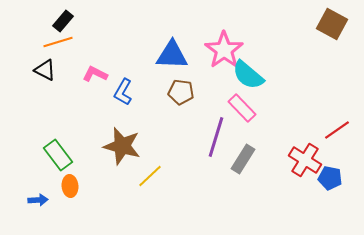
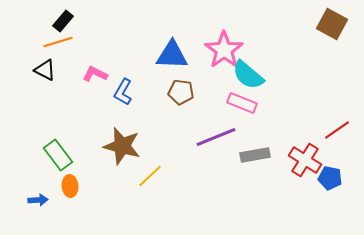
pink rectangle: moved 5 px up; rotated 24 degrees counterclockwise
purple line: rotated 51 degrees clockwise
gray rectangle: moved 12 px right, 4 px up; rotated 48 degrees clockwise
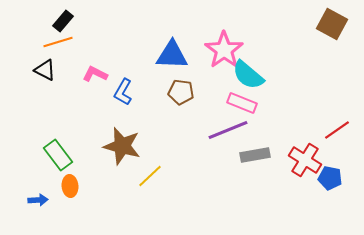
purple line: moved 12 px right, 7 px up
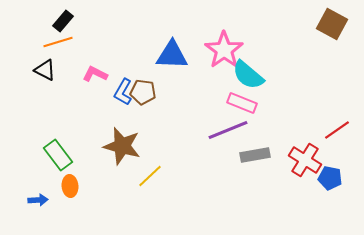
brown pentagon: moved 38 px left
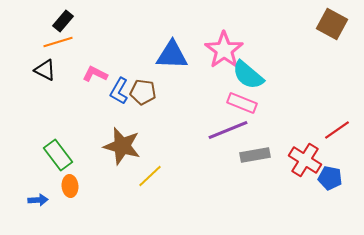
blue L-shape: moved 4 px left, 1 px up
